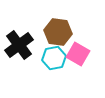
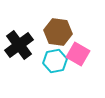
cyan hexagon: moved 1 px right, 3 px down
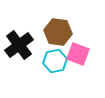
pink square: rotated 10 degrees counterclockwise
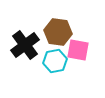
black cross: moved 6 px right
pink square: moved 4 px up; rotated 10 degrees counterclockwise
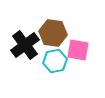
brown hexagon: moved 5 px left, 1 px down
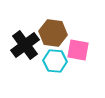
cyan hexagon: rotated 15 degrees clockwise
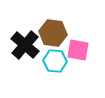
black cross: rotated 12 degrees counterclockwise
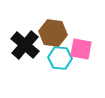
pink square: moved 3 px right, 1 px up
cyan hexagon: moved 5 px right, 3 px up
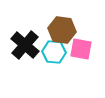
brown hexagon: moved 9 px right, 3 px up
cyan hexagon: moved 6 px left, 6 px up
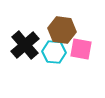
black cross: rotated 8 degrees clockwise
